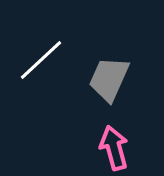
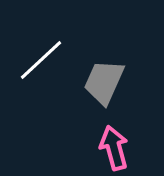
gray trapezoid: moved 5 px left, 3 px down
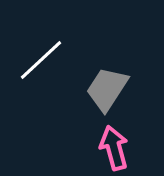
gray trapezoid: moved 3 px right, 7 px down; rotated 9 degrees clockwise
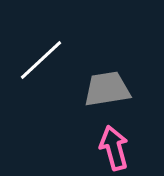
gray trapezoid: rotated 48 degrees clockwise
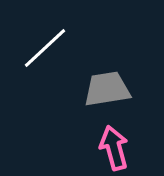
white line: moved 4 px right, 12 px up
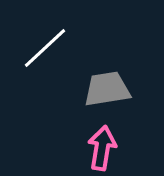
pink arrow: moved 12 px left; rotated 24 degrees clockwise
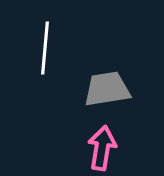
white line: rotated 42 degrees counterclockwise
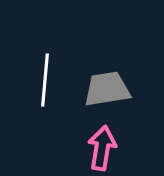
white line: moved 32 px down
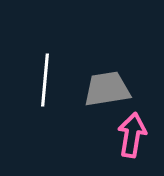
pink arrow: moved 30 px right, 13 px up
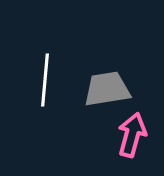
pink arrow: rotated 6 degrees clockwise
